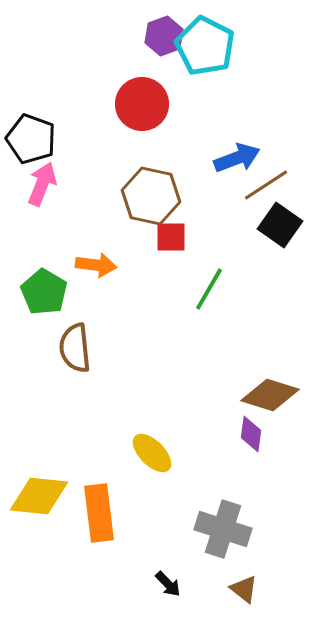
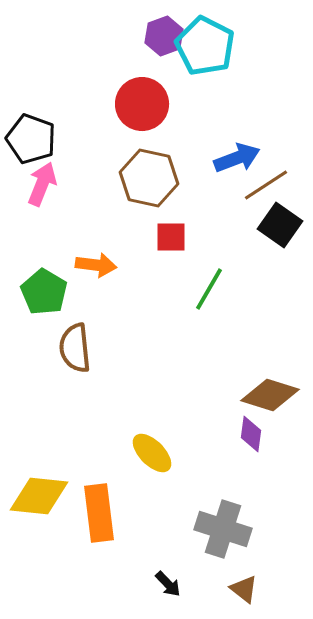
brown hexagon: moved 2 px left, 18 px up
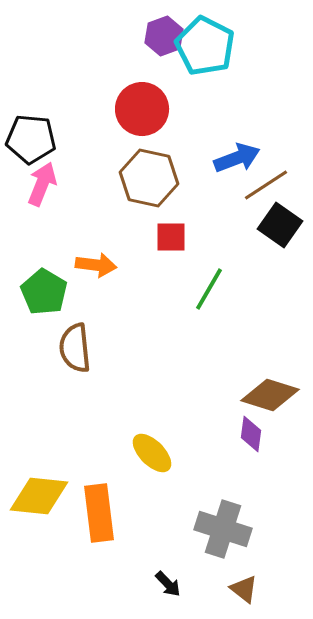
red circle: moved 5 px down
black pentagon: rotated 15 degrees counterclockwise
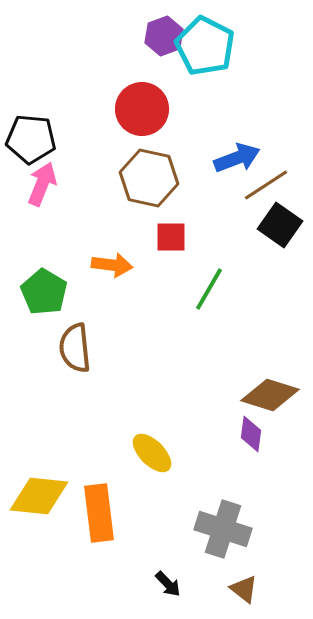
orange arrow: moved 16 px right
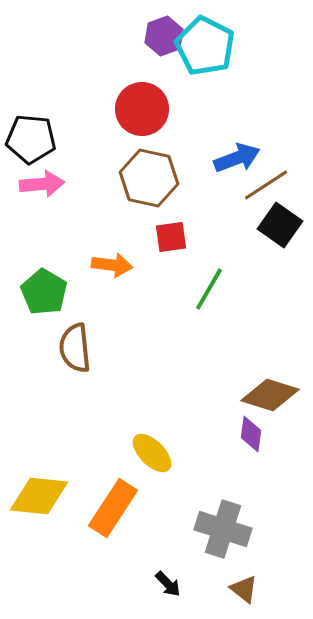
pink arrow: rotated 63 degrees clockwise
red square: rotated 8 degrees counterclockwise
orange rectangle: moved 14 px right, 5 px up; rotated 40 degrees clockwise
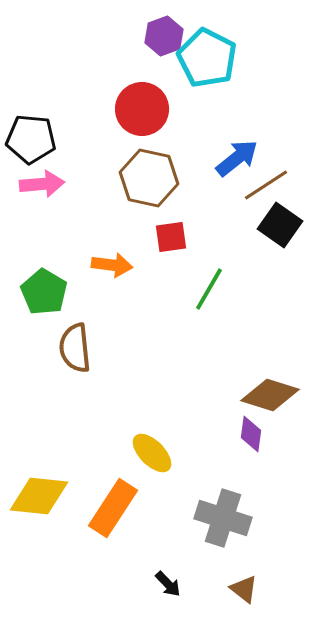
cyan pentagon: moved 2 px right, 12 px down
blue arrow: rotated 18 degrees counterclockwise
gray cross: moved 11 px up
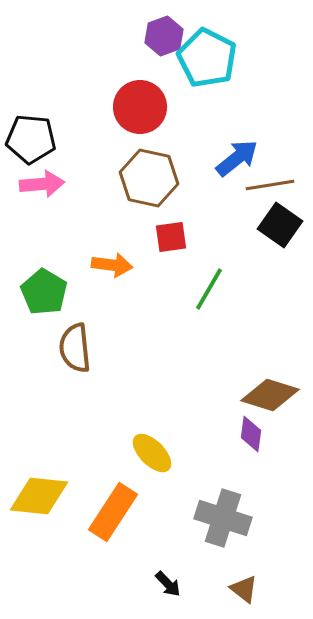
red circle: moved 2 px left, 2 px up
brown line: moved 4 px right; rotated 24 degrees clockwise
orange rectangle: moved 4 px down
